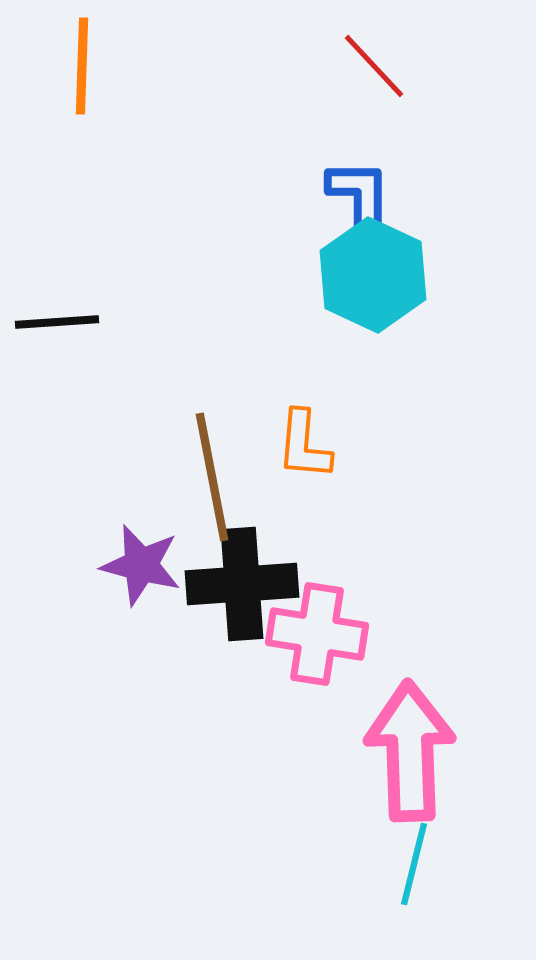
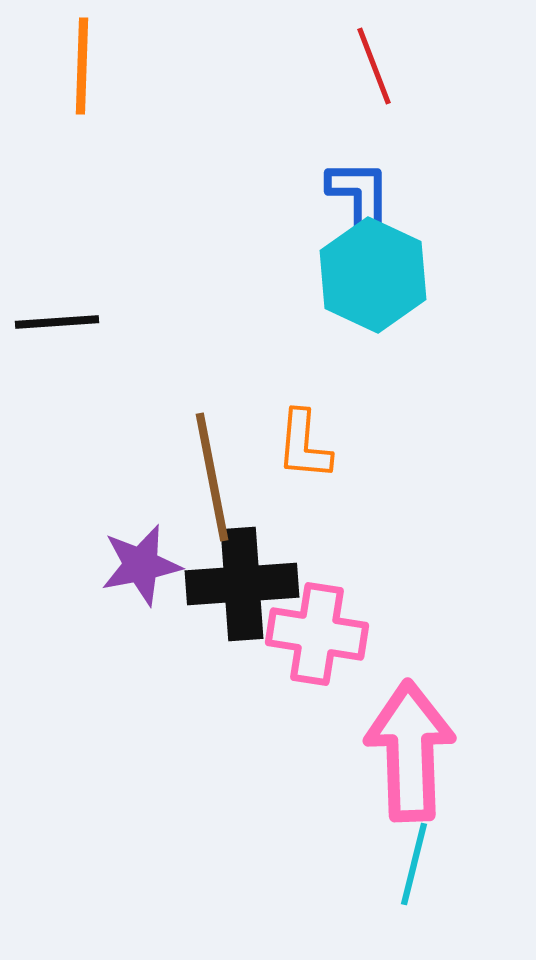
red line: rotated 22 degrees clockwise
purple star: rotated 26 degrees counterclockwise
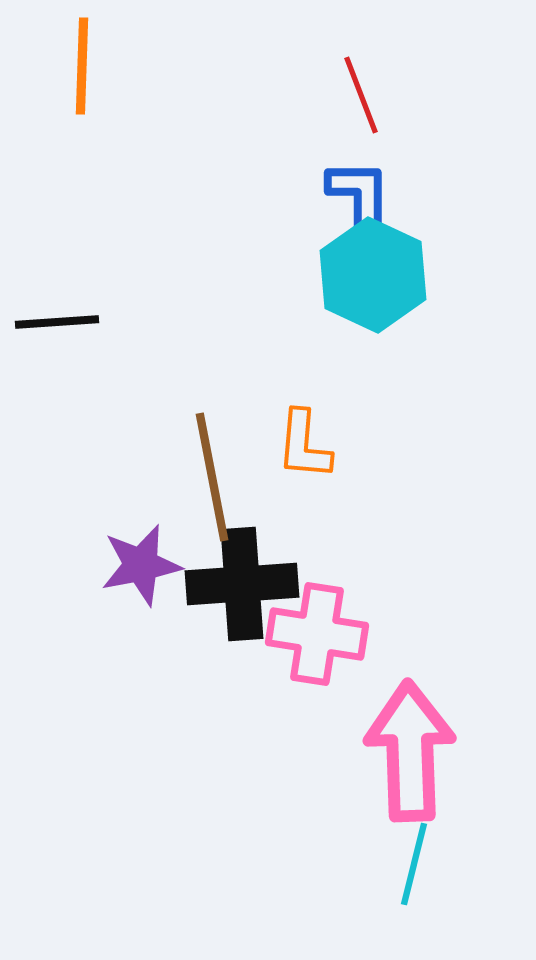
red line: moved 13 px left, 29 px down
